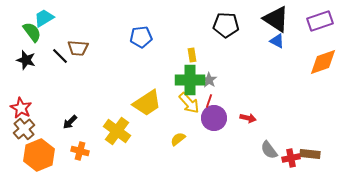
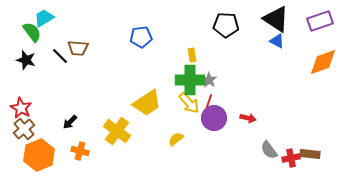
yellow semicircle: moved 2 px left
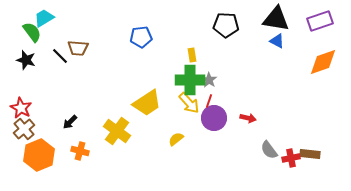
black triangle: rotated 24 degrees counterclockwise
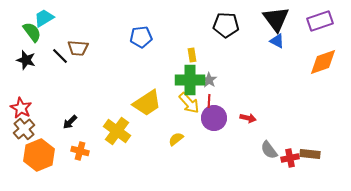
black triangle: rotated 44 degrees clockwise
red line: rotated 16 degrees counterclockwise
red cross: moved 1 px left
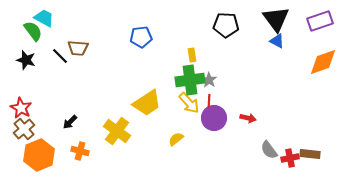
cyan trapezoid: rotated 60 degrees clockwise
green semicircle: moved 1 px right, 1 px up
green cross: rotated 8 degrees counterclockwise
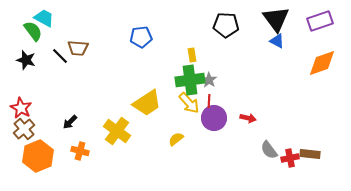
orange diamond: moved 1 px left, 1 px down
orange hexagon: moved 1 px left, 1 px down
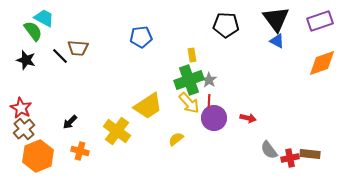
green cross: moved 1 px left; rotated 12 degrees counterclockwise
yellow trapezoid: moved 1 px right, 3 px down
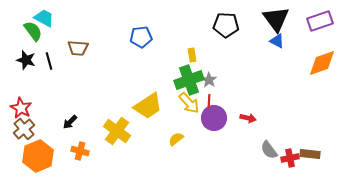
black line: moved 11 px left, 5 px down; rotated 30 degrees clockwise
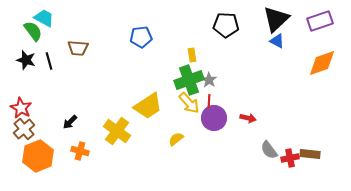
black triangle: rotated 24 degrees clockwise
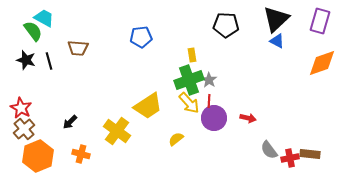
purple rectangle: rotated 55 degrees counterclockwise
orange cross: moved 1 px right, 3 px down
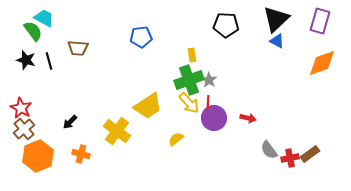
red line: moved 1 px left, 1 px down
brown rectangle: rotated 42 degrees counterclockwise
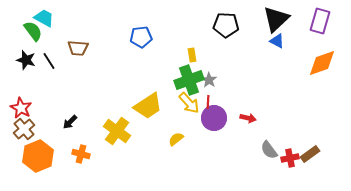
black line: rotated 18 degrees counterclockwise
